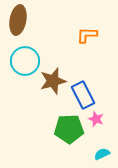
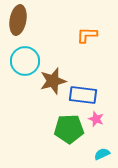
blue rectangle: rotated 56 degrees counterclockwise
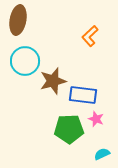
orange L-shape: moved 3 px right, 1 px down; rotated 45 degrees counterclockwise
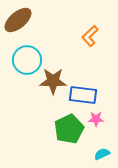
brown ellipse: rotated 40 degrees clockwise
cyan circle: moved 2 px right, 1 px up
brown star: rotated 16 degrees clockwise
pink star: rotated 21 degrees counterclockwise
green pentagon: rotated 24 degrees counterclockwise
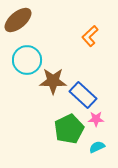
blue rectangle: rotated 36 degrees clockwise
cyan semicircle: moved 5 px left, 7 px up
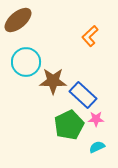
cyan circle: moved 1 px left, 2 px down
green pentagon: moved 4 px up
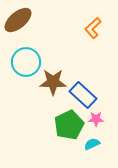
orange L-shape: moved 3 px right, 8 px up
brown star: moved 1 px down
cyan semicircle: moved 5 px left, 3 px up
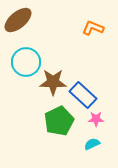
orange L-shape: rotated 65 degrees clockwise
green pentagon: moved 10 px left, 4 px up
